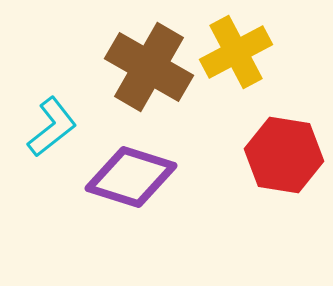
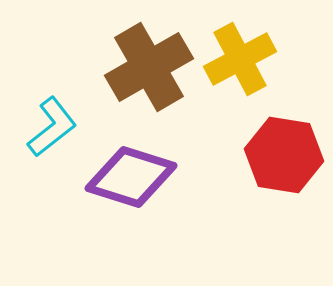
yellow cross: moved 4 px right, 7 px down
brown cross: rotated 30 degrees clockwise
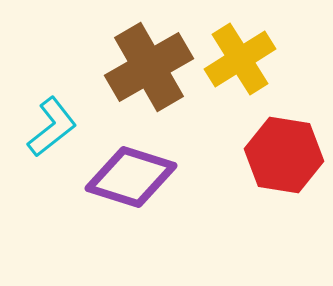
yellow cross: rotated 4 degrees counterclockwise
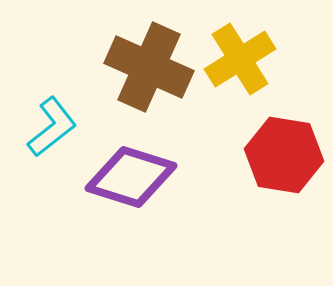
brown cross: rotated 36 degrees counterclockwise
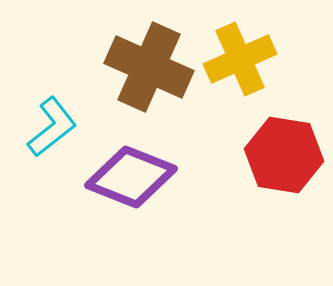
yellow cross: rotated 8 degrees clockwise
purple diamond: rotated 4 degrees clockwise
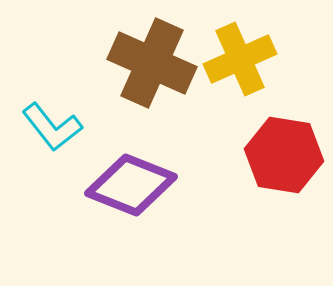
brown cross: moved 3 px right, 4 px up
cyan L-shape: rotated 90 degrees clockwise
purple diamond: moved 8 px down
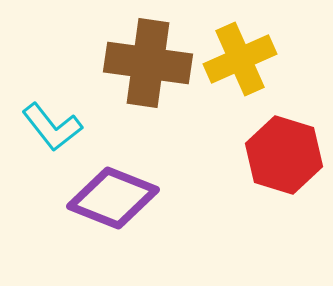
brown cross: moved 4 px left; rotated 16 degrees counterclockwise
red hexagon: rotated 8 degrees clockwise
purple diamond: moved 18 px left, 13 px down
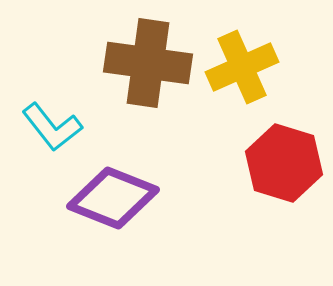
yellow cross: moved 2 px right, 8 px down
red hexagon: moved 8 px down
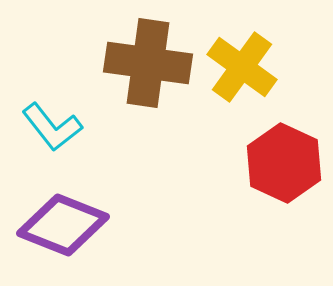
yellow cross: rotated 30 degrees counterclockwise
red hexagon: rotated 8 degrees clockwise
purple diamond: moved 50 px left, 27 px down
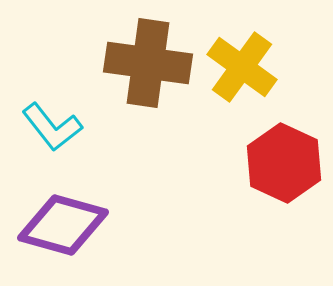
purple diamond: rotated 6 degrees counterclockwise
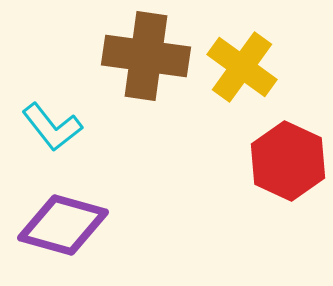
brown cross: moved 2 px left, 7 px up
red hexagon: moved 4 px right, 2 px up
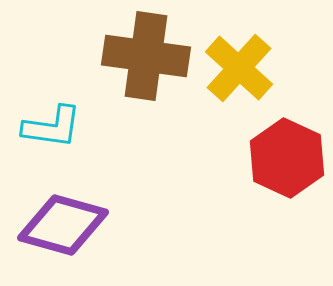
yellow cross: moved 3 px left, 1 px down; rotated 6 degrees clockwise
cyan L-shape: rotated 44 degrees counterclockwise
red hexagon: moved 1 px left, 3 px up
